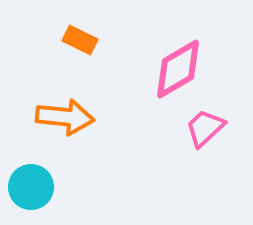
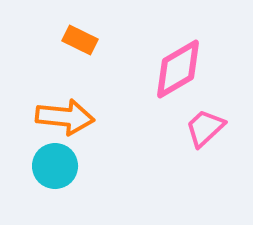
cyan circle: moved 24 px right, 21 px up
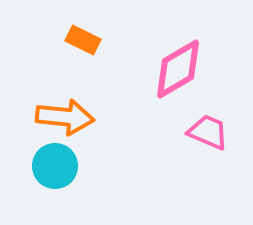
orange rectangle: moved 3 px right
pink trapezoid: moved 3 px right, 4 px down; rotated 66 degrees clockwise
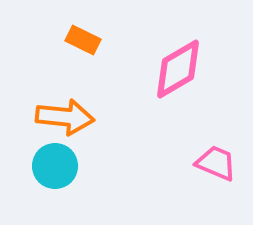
pink trapezoid: moved 8 px right, 31 px down
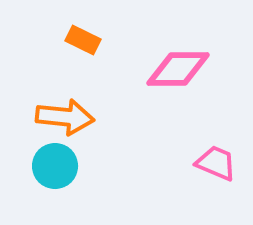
pink diamond: rotated 30 degrees clockwise
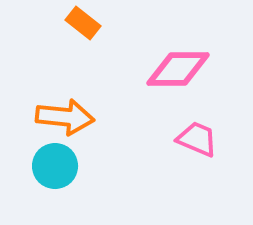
orange rectangle: moved 17 px up; rotated 12 degrees clockwise
pink trapezoid: moved 19 px left, 24 px up
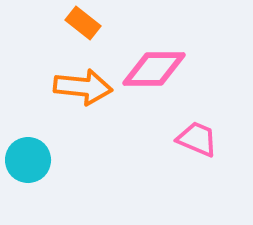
pink diamond: moved 24 px left
orange arrow: moved 18 px right, 30 px up
cyan circle: moved 27 px left, 6 px up
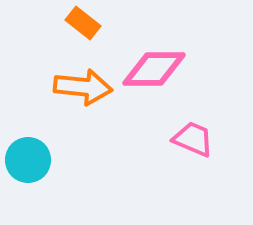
pink trapezoid: moved 4 px left
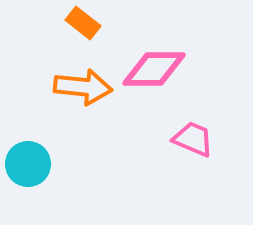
cyan circle: moved 4 px down
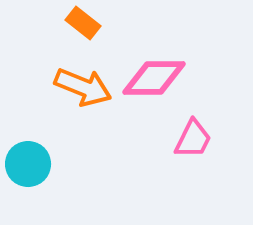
pink diamond: moved 9 px down
orange arrow: rotated 16 degrees clockwise
pink trapezoid: rotated 93 degrees clockwise
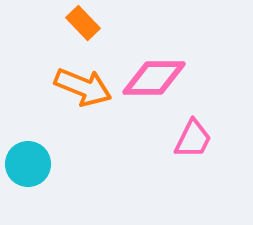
orange rectangle: rotated 8 degrees clockwise
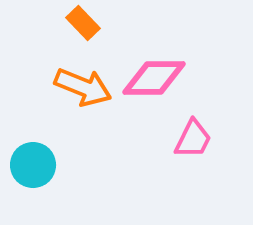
cyan circle: moved 5 px right, 1 px down
